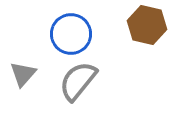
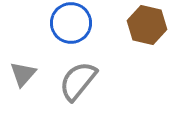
blue circle: moved 11 px up
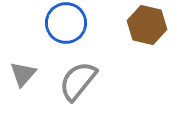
blue circle: moved 5 px left
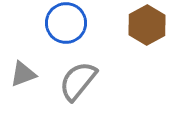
brown hexagon: rotated 18 degrees clockwise
gray triangle: rotated 28 degrees clockwise
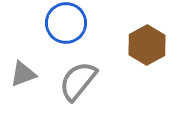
brown hexagon: moved 20 px down
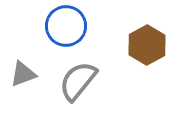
blue circle: moved 3 px down
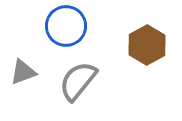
gray triangle: moved 2 px up
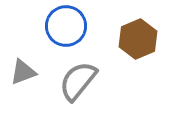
brown hexagon: moved 9 px left, 6 px up; rotated 6 degrees clockwise
